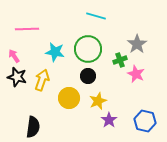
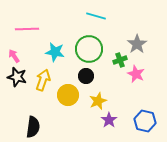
green circle: moved 1 px right
black circle: moved 2 px left
yellow arrow: moved 1 px right
yellow circle: moved 1 px left, 3 px up
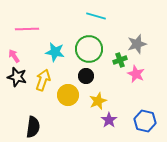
gray star: rotated 18 degrees clockwise
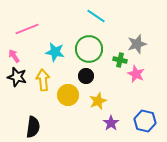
cyan line: rotated 18 degrees clockwise
pink line: rotated 20 degrees counterclockwise
green cross: rotated 32 degrees clockwise
yellow arrow: rotated 25 degrees counterclockwise
purple star: moved 2 px right, 3 px down
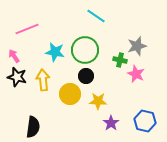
gray star: moved 2 px down
green circle: moved 4 px left, 1 px down
yellow circle: moved 2 px right, 1 px up
yellow star: rotated 24 degrees clockwise
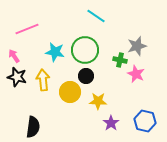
yellow circle: moved 2 px up
